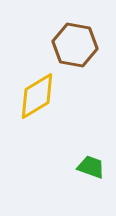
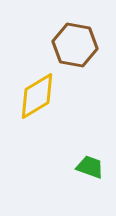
green trapezoid: moved 1 px left
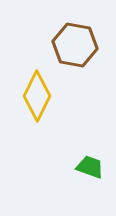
yellow diamond: rotated 33 degrees counterclockwise
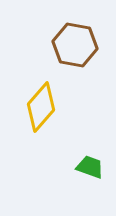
yellow diamond: moved 4 px right, 11 px down; rotated 15 degrees clockwise
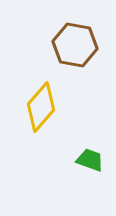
green trapezoid: moved 7 px up
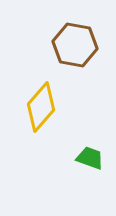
green trapezoid: moved 2 px up
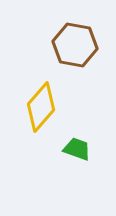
green trapezoid: moved 13 px left, 9 px up
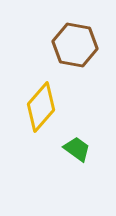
green trapezoid: rotated 16 degrees clockwise
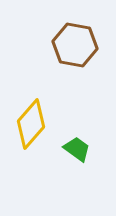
yellow diamond: moved 10 px left, 17 px down
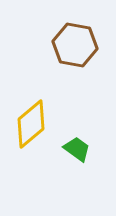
yellow diamond: rotated 9 degrees clockwise
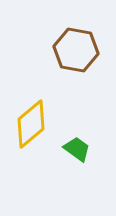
brown hexagon: moved 1 px right, 5 px down
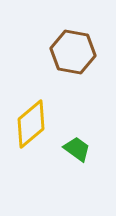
brown hexagon: moved 3 px left, 2 px down
